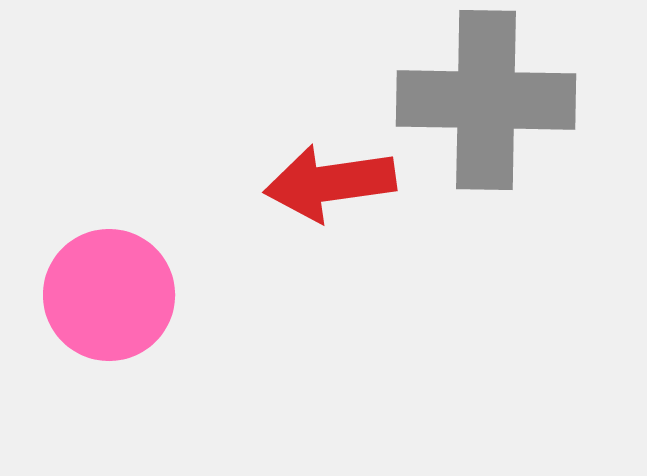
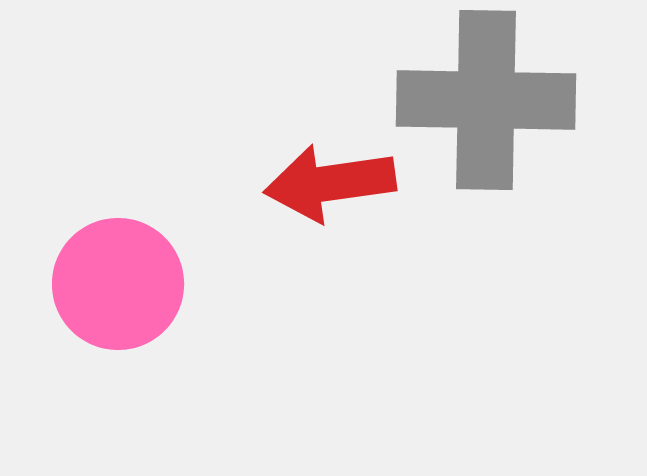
pink circle: moved 9 px right, 11 px up
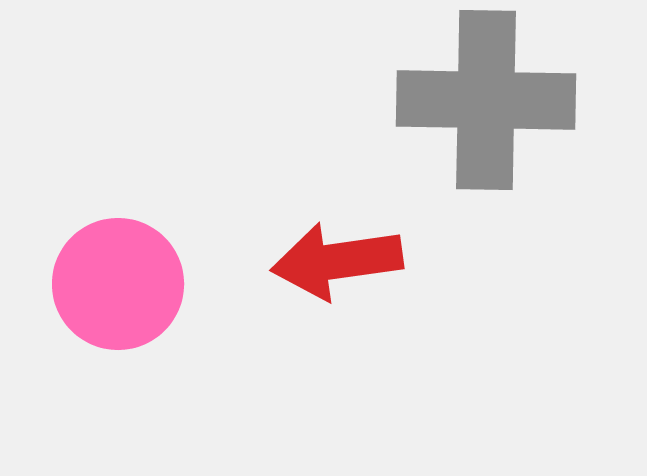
red arrow: moved 7 px right, 78 px down
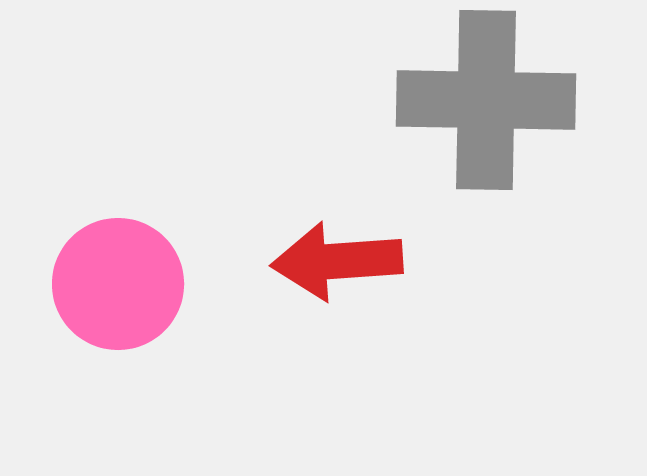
red arrow: rotated 4 degrees clockwise
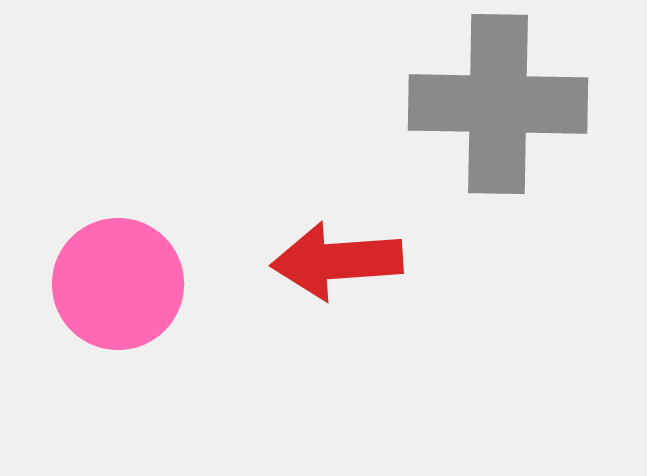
gray cross: moved 12 px right, 4 px down
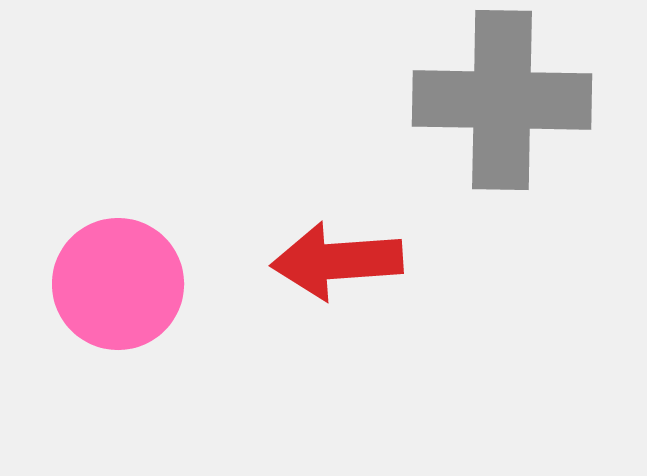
gray cross: moved 4 px right, 4 px up
